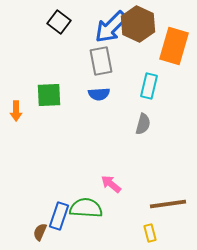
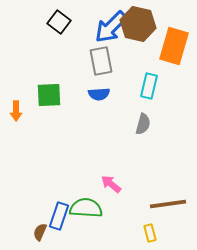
brown hexagon: rotated 12 degrees counterclockwise
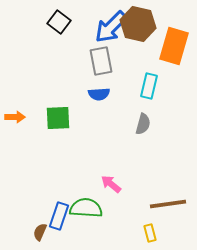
green square: moved 9 px right, 23 px down
orange arrow: moved 1 px left, 6 px down; rotated 90 degrees counterclockwise
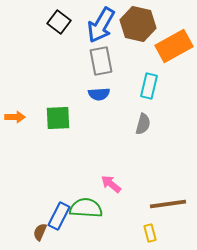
blue arrow: moved 10 px left, 2 px up; rotated 15 degrees counterclockwise
orange rectangle: rotated 45 degrees clockwise
blue rectangle: rotated 8 degrees clockwise
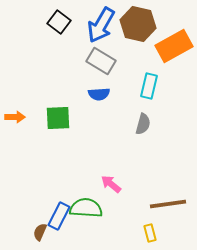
gray rectangle: rotated 48 degrees counterclockwise
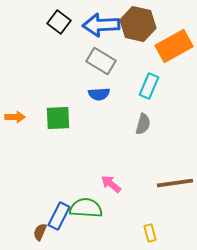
blue arrow: rotated 57 degrees clockwise
cyan rectangle: rotated 10 degrees clockwise
brown line: moved 7 px right, 21 px up
